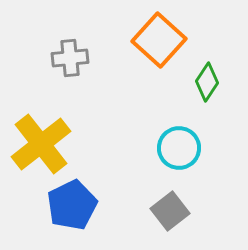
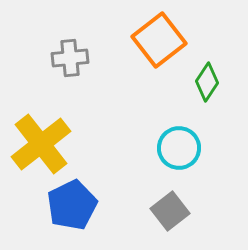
orange square: rotated 10 degrees clockwise
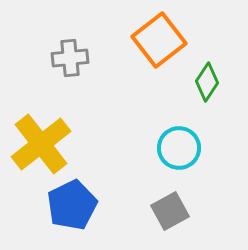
gray square: rotated 9 degrees clockwise
